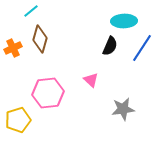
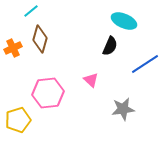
cyan ellipse: rotated 25 degrees clockwise
blue line: moved 3 px right, 16 px down; rotated 24 degrees clockwise
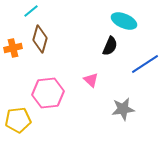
orange cross: rotated 12 degrees clockwise
yellow pentagon: rotated 10 degrees clockwise
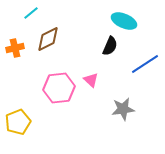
cyan line: moved 2 px down
brown diamond: moved 8 px right; rotated 48 degrees clockwise
orange cross: moved 2 px right
pink hexagon: moved 11 px right, 5 px up
yellow pentagon: moved 2 px down; rotated 15 degrees counterclockwise
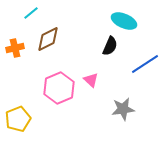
pink hexagon: rotated 16 degrees counterclockwise
yellow pentagon: moved 3 px up
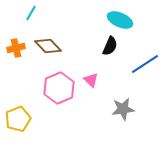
cyan line: rotated 21 degrees counterclockwise
cyan ellipse: moved 4 px left, 1 px up
brown diamond: moved 7 px down; rotated 72 degrees clockwise
orange cross: moved 1 px right
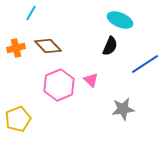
pink hexagon: moved 3 px up
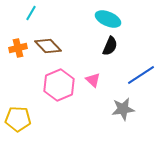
cyan ellipse: moved 12 px left, 1 px up
orange cross: moved 2 px right
blue line: moved 4 px left, 11 px down
pink triangle: moved 2 px right
yellow pentagon: rotated 25 degrees clockwise
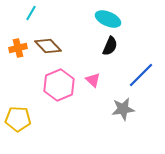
blue line: rotated 12 degrees counterclockwise
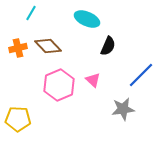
cyan ellipse: moved 21 px left
black semicircle: moved 2 px left
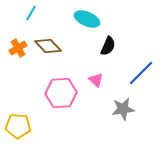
orange cross: rotated 18 degrees counterclockwise
blue line: moved 2 px up
pink triangle: moved 3 px right
pink hexagon: moved 2 px right, 8 px down; rotated 20 degrees clockwise
yellow pentagon: moved 7 px down
